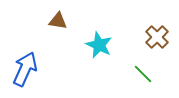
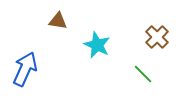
cyan star: moved 2 px left
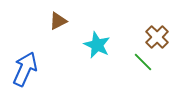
brown triangle: rotated 36 degrees counterclockwise
green line: moved 12 px up
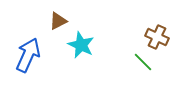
brown cross: rotated 20 degrees counterclockwise
cyan star: moved 16 px left
blue arrow: moved 3 px right, 14 px up
